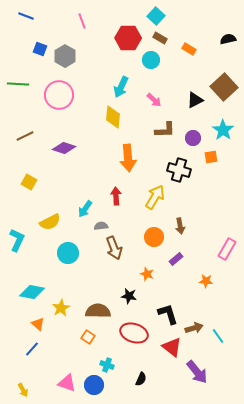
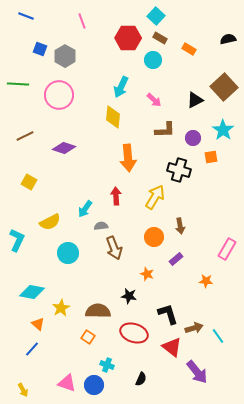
cyan circle at (151, 60): moved 2 px right
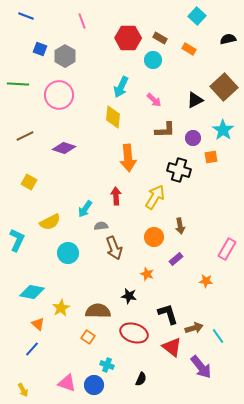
cyan square at (156, 16): moved 41 px right
purple arrow at (197, 372): moved 4 px right, 5 px up
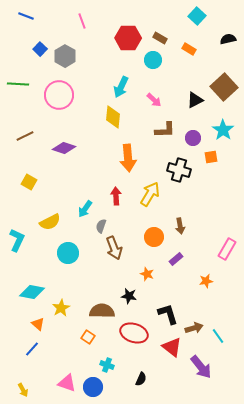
blue square at (40, 49): rotated 24 degrees clockwise
yellow arrow at (155, 197): moved 5 px left, 3 px up
gray semicircle at (101, 226): rotated 64 degrees counterclockwise
orange star at (206, 281): rotated 16 degrees counterclockwise
brown semicircle at (98, 311): moved 4 px right
blue circle at (94, 385): moved 1 px left, 2 px down
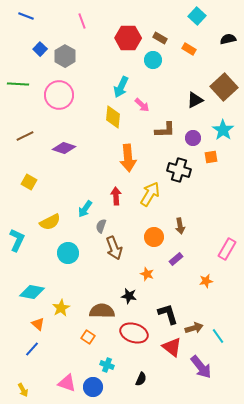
pink arrow at (154, 100): moved 12 px left, 5 px down
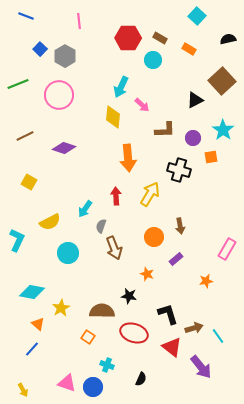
pink line at (82, 21): moved 3 px left; rotated 14 degrees clockwise
green line at (18, 84): rotated 25 degrees counterclockwise
brown square at (224, 87): moved 2 px left, 6 px up
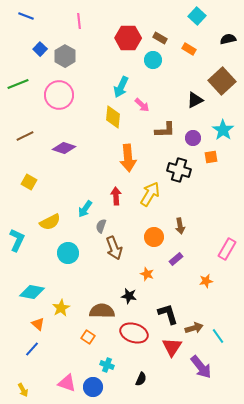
red triangle at (172, 347): rotated 25 degrees clockwise
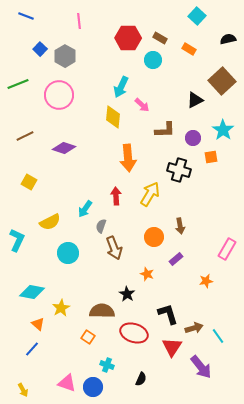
black star at (129, 296): moved 2 px left, 2 px up; rotated 21 degrees clockwise
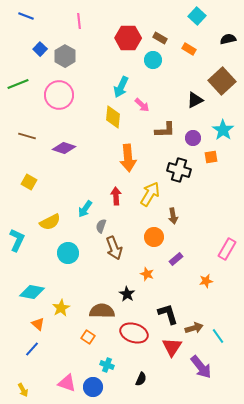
brown line at (25, 136): moved 2 px right; rotated 42 degrees clockwise
brown arrow at (180, 226): moved 7 px left, 10 px up
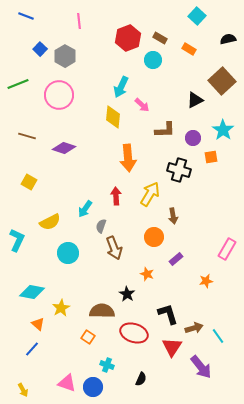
red hexagon at (128, 38): rotated 20 degrees counterclockwise
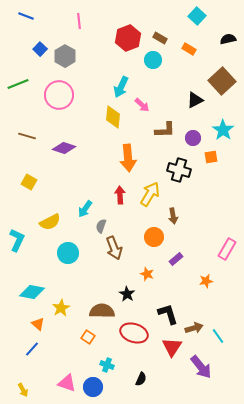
red arrow at (116, 196): moved 4 px right, 1 px up
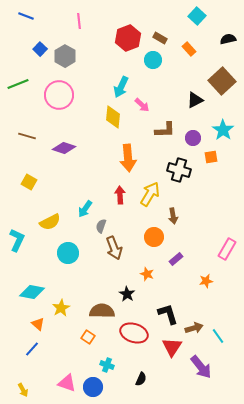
orange rectangle at (189, 49): rotated 16 degrees clockwise
